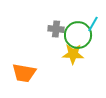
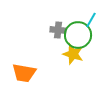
cyan line: moved 2 px left, 4 px up
gray cross: moved 2 px right, 1 px down
yellow star: rotated 15 degrees clockwise
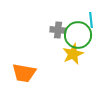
cyan line: rotated 35 degrees counterclockwise
yellow star: rotated 30 degrees clockwise
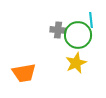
yellow star: moved 3 px right, 9 px down
orange trapezoid: rotated 20 degrees counterclockwise
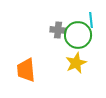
orange trapezoid: moved 2 px right, 3 px up; rotated 95 degrees clockwise
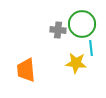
cyan line: moved 28 px down
green circle: moved 4 px right, 11 px up
yellow star: rotated 30 degrees clockwise
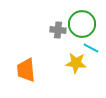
cyan line: rotated 56 degrees counterclockwise
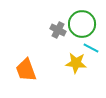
gray cross: rotated 21 degrees clockwise
orange trapezoid: rotated 15 degrees counterclockwise
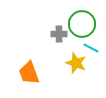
gray cross: moved 1 px right, 4 px down; rotated 28 degrees counterclockwise
yellow star: rotated 15 degrees clockwise
orange trapezoid: moved 3 px right, 3 px down
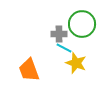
cyan line: moved 27 px left
orange trapezoid: moved 3 px up
